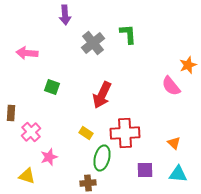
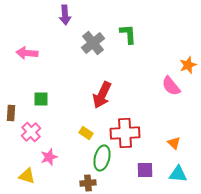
green square: moved 11 px left, 12 px down; rotated 21 degrees counterclockwise
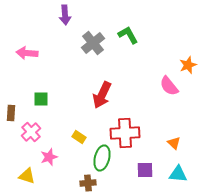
green L-shape: moved 1 px down; rotated 25 degrees counterclockwise
pink semicircle: moved 2 px left
yellow rectangle: moved 7 px left, 4 px down
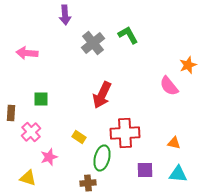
orange triangle: rotated 32 degrees counterclockwise
yellow triangle: moved 1 px right, 2 px down
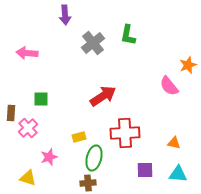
green L-shape: rotated 140 degrees counterclockwise
red arrow: moved 1 px right, 1 px down; rotated 148 degrees counterclockwise
pink cross: moved 3 px left, 4 px up
yellow rectangle: rotated 48 degrees counterclockwise
green ellipse: moved 8 px left
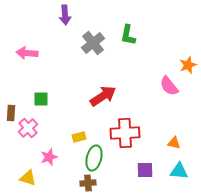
cyan triangle: moved 1 px right, 3 px up
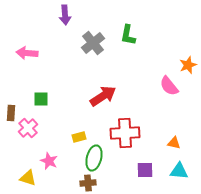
pink star: moved 4 px down; rotated 30 degrees counterclockwise
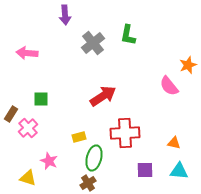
brown rectangle: moved 1 px down; rotated 28 degrees clockwise
brown cross: rotated 28 degrees counterclockwise
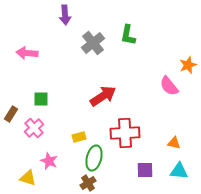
pink cross: moved 6 px right
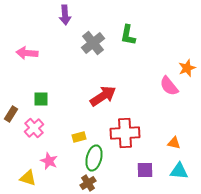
orange star: moved 1 px left, 3 px down
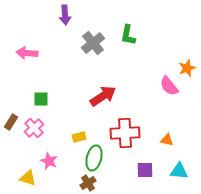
brown rectangle: moved 8 px down
orange triangle: moved 7 px left, 3 px up
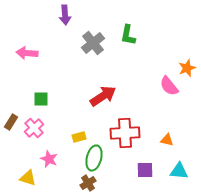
pink star: moved 2 px up
